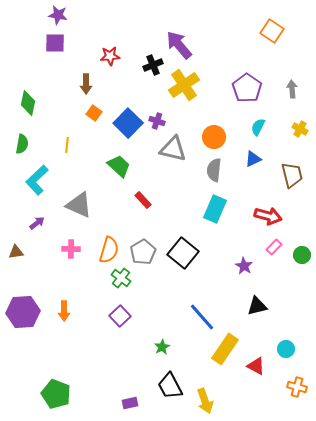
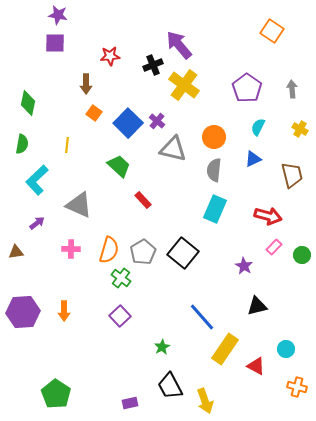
yellow cross at (184, 85): rotated 20 degrees counterclockwise
purple cross at (157, 121): rotated 21 degrees clockwise
green pentagon at (56, 394): rotated 12 degrees clockwise
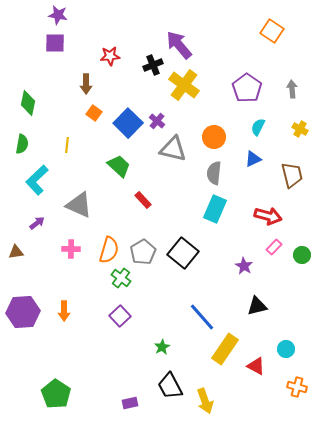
gray semicircle at (214, 170): moved 3 px down
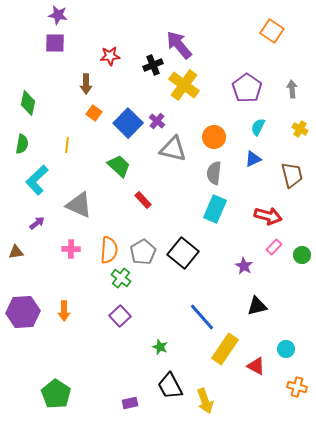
orange semicircle at (109, 250): rotated 12 degrees counterclockwise
green star at (162, 347): moved 2 px left; rotated 21 degrees counterclockwise
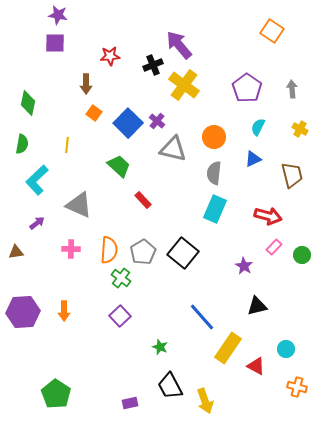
yellow rectangle at (225, 349): moved 3 px right, 1 px up
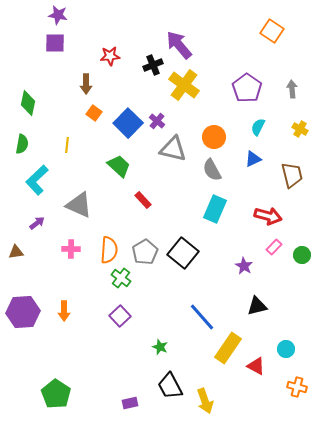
gray semicircle at (214, 173): moved 2 px left, 3 px up; rotated 35 degrees counterclockwise
gray pentagon at (143, 252): moved 2 px right
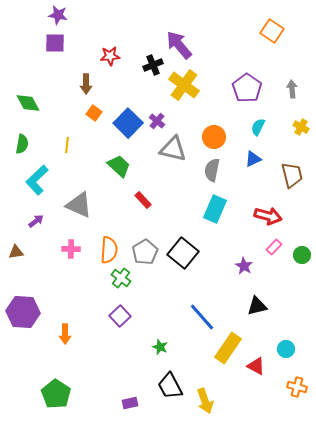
green diamond at (28, 103): rotated 40 degrees counterclockwise
yellow cross at (300, 129): moved 1 px right, 2 px up
gray semicircle at (212, 170): rotated 40 degrees clockwise
purple arrow at (37, 223): moved 1 px left, 2 px up
orange arrow at (64, 311): moved 1 px right, 23 px down
purple hexagon at (23, 312): rotated 8 degrees clockwise
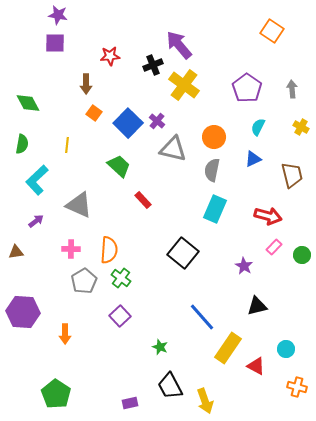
gray pentagon at (145, 252): moved 61 px left, 29 px down
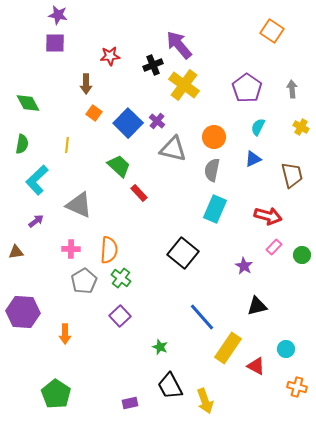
red rectangle at (143, 200): moved 4 px left, 7 px up
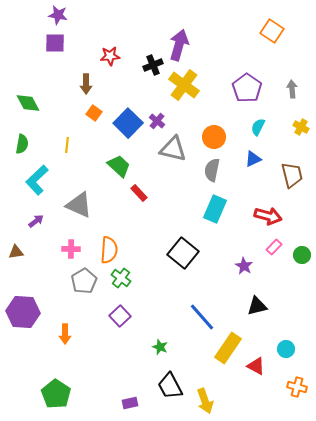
purple arrow at (179, 45): rotated 56 degrees clockwise
